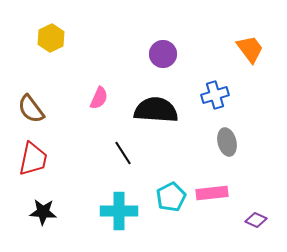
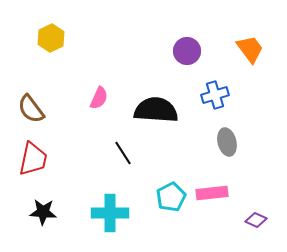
purple circle: moved 24 px right, 3 px up
cyan cross: moved 9 px left, 2 px down
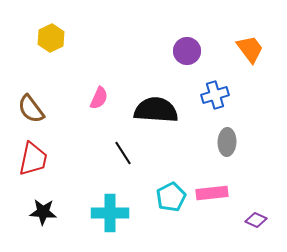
gray ellipse: rotated 16 degrees clockwise
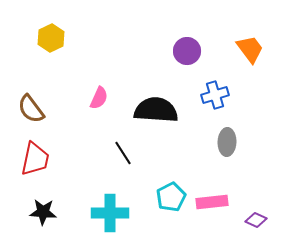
red trapezoid: moved 2 px right
pink rectangle: moved 9 px down
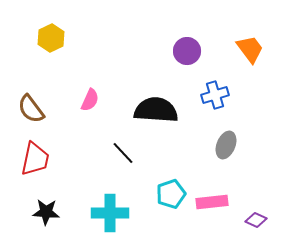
pink semicircle: moved 9 px left, 2 px down
gray ellipse: moved 1 px left, 3 px down; rotated 20 degrees clockwise
black line: rotated 10 degrees counterclockwise
cyan pentagon: moved 3 px up; rotated 8 degrees clockwise
black star: moved 3 px right
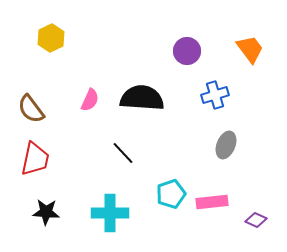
black semicircle: moved 14 px left, 12 px up
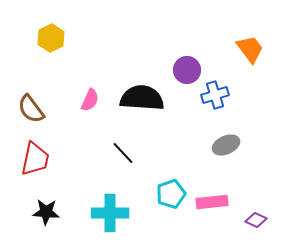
purple circle: moved 19 px down
gray ellipse: rotated 44 degrees clockwise
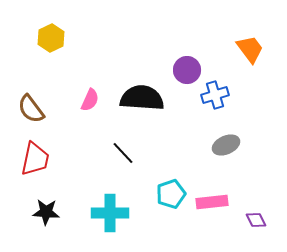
purple diamond: rotated 40 degrees clockwise
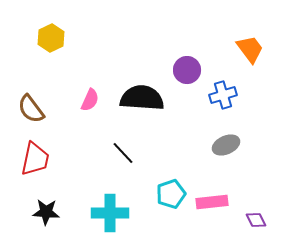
blue cross: moved 8 px right
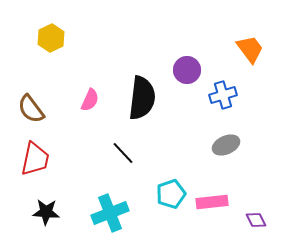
black semicircle: rotated 93 degrees clockwise
cyan cross: rotated 21 degrees counterclockwise
